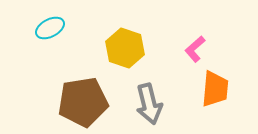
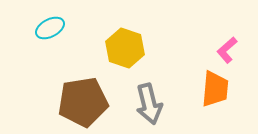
pink L-shape: moved 32 px right, 1 px down
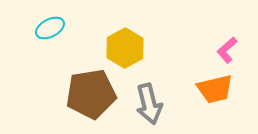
yellow hexagon: rotated 12 degrees clockwise
orange trapezoid: rotated 72 degrees clockwise
brown pentagon: moved 8 px right, 8 px up
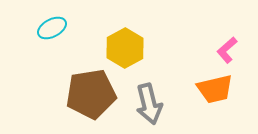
cyan ellipse: moved 2 px right
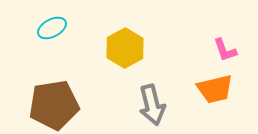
pink L-shape: moved 2 px left; rotated 68 degrees counterclockwise
brown pentagon: moved 37 px left, 11 px down
gray arrow: moved 3 px right, 1 px down
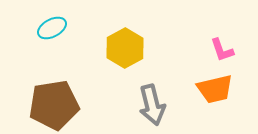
pink L-shape: moved 3 px left
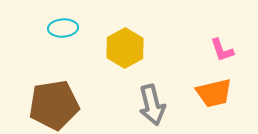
cyan ellipse: moved 11 px right; rotated 24 degrees clockwise
orange trapezoid: moved 1 px left, 4 px down
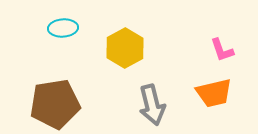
brown pentagon: moved 1 px right, 1 px up
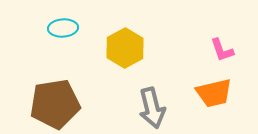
gray arrow: moved 3 px down
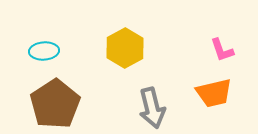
cyan ellipse: moved 19 px left, 23 px down
brown pentagon: rotated 24 degrees counterclockwise
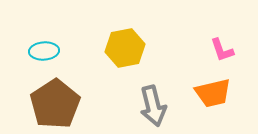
yellow hexagon: rotated 18 degrees clockwise
orange trapezoid: moved 1 px left
gray arrow: moved 1 px right, 2 px up
